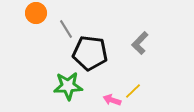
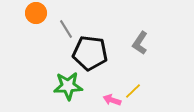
gray L-shape: rotated 10 degrees counterclockwise
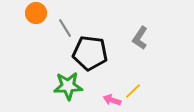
gray line: moved 1 px left, 1 px up
gray L-shape: moved 5 px up
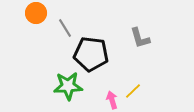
gray L-shape: rotated 50 degrees counterclockwise
black pentagon: moved 1 px right, 1 px down
pink arrow: rotated 54 degrees clockwise
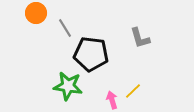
green star: rotated 12 degrees clockwise
